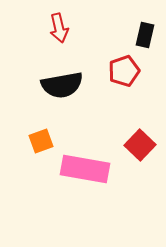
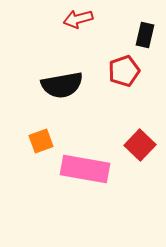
red arrow: moved 19 px right, 9 px up; rotated 88 degrees clockwise
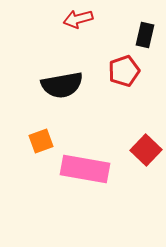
red square: moved 6 px right, 5 px down
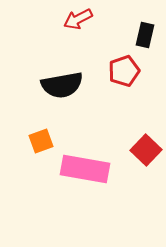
red arrow: rotated 12 degrees counterclockwise
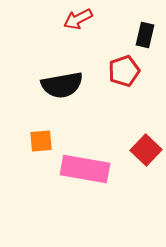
orange square: rotated 15 degrees clockwise
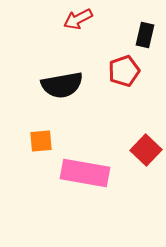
pink rectangle: moved 4 px down
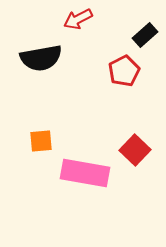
black rectangle: rotated 35 degrees clockwise
red pentagon: rotated 8 degrees counterclockwise
black semicircle: moved 21 px left, 27 px up
red square: moved 11 px left
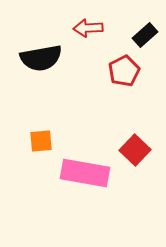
red arrow: moved 10 px right, 9 px down; rotated 24 degrees clockwise
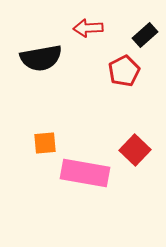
orange square: moved 4 px right, 2 px down
